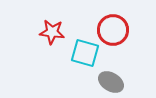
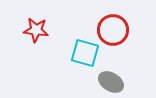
red star: moved 16 px left, 2 px up
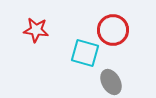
gray ellipse: rotated 30 degrees clockwise
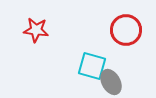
red circle: moved 13 px right
cyan square: moved 7 px right, 13 px down
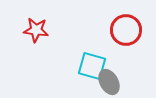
gray ellipse: moved 2 px left
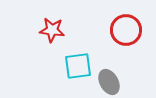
red star: moved 16 px right
cyan square: moved 14 px left; rotated 24 degrees counterclockwise
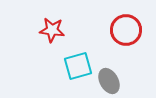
cyan square: rotated 8 degrees counterclockwise
gray ellipse: moved 1 px up
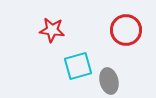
gray ellipse: rotated 15 degrees clockwise
